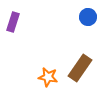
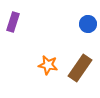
blue circle: moved 7 px down
orange star: moved 12 px up
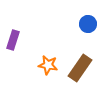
purple rectangle: moved 18 px down
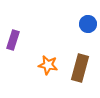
brown rectangle: rotated 20 degrees counterclockwise
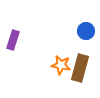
blue circle: moved 2 px left, 7 px down
orange star: moved 13 px right
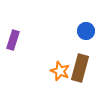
orange star: moved 1 px left, 6 px down; rotated 12 degrees clockwise
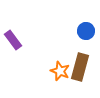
purple rectangle: rotated 54 degrees counterclockwise
brown rectangle: moved 1 px up
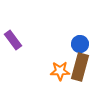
blue circle: moved 6 px left, 13 px down
orange star: rotated 24 degrees counterclockwise
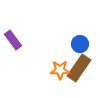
brown rectangle: moved 1 px left, 1 px down; rotated 20 degrees clockwise
orange star: moved 1 px up
